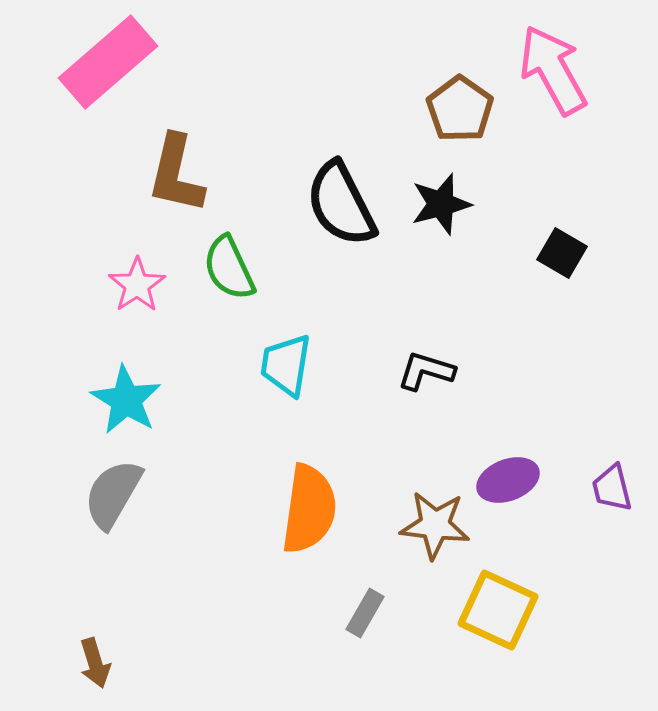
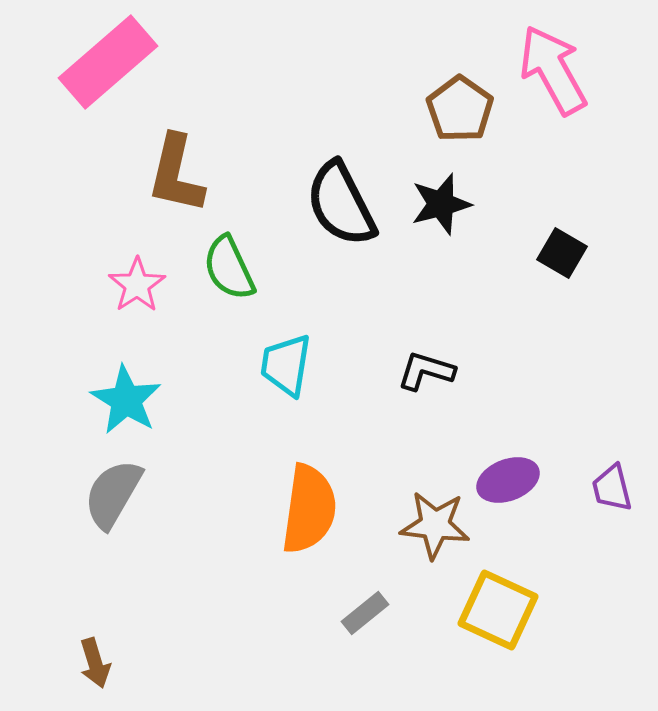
gray rectangle: rotated 21 degrees clockwise
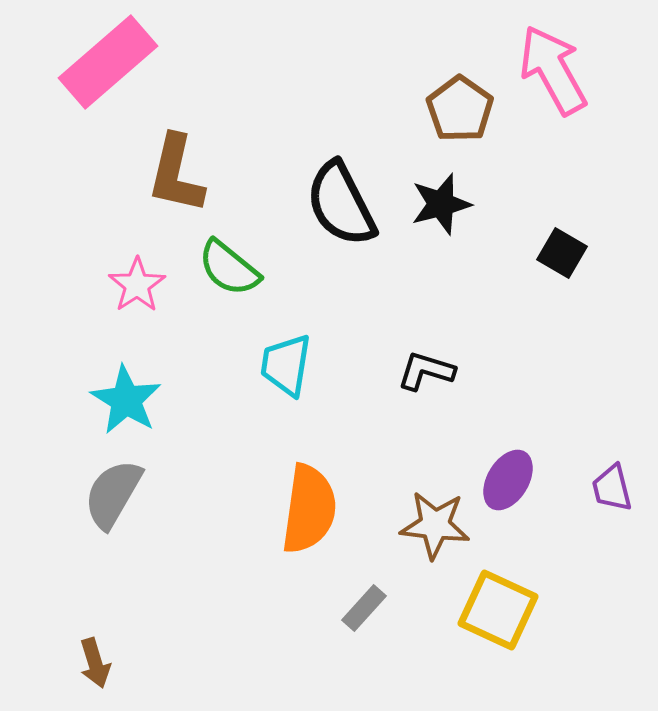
green semicircle: rotated 26 degrees counterclockwise
purple ellipse: rotated 38 degrees counterclockwise
gray rectangle: moved 1 px left, 5 px up; rotated 9 degrees counterclockwise
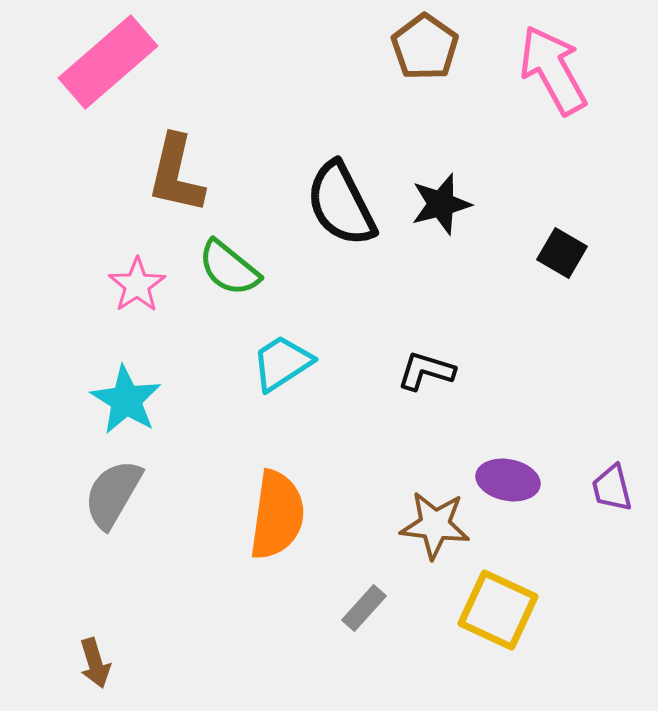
brown pentagon: moved 35 px left, 62 px up
cyan trapezoid: moved 4 px left, 2 px up; rotated 48 degrees clockwise
purple ellipse: rotated 70 degrees clockwise
orange semicircle: moved 32 px left, 6 px down
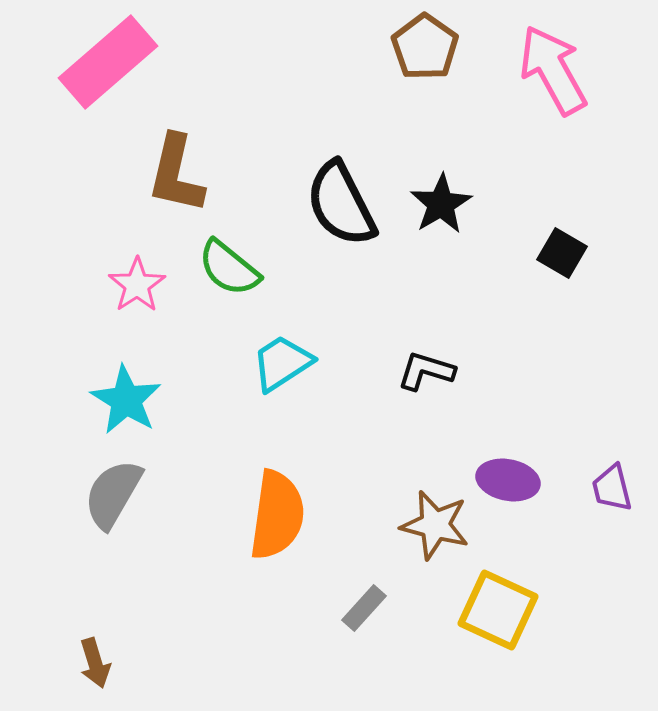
black star: rotated 16 degrees counterclockwise
brown star: rotated 8 degrees clockwise
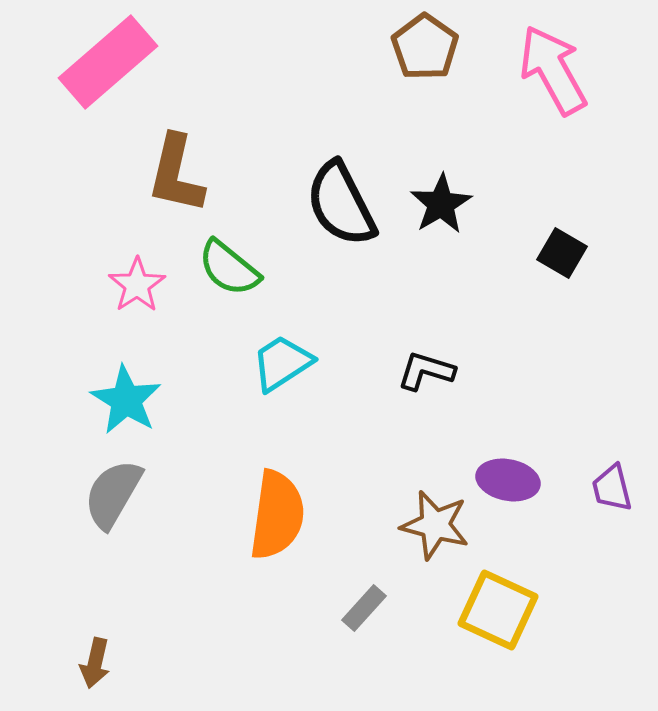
brown arrow: rotated 30 degrees clockwise
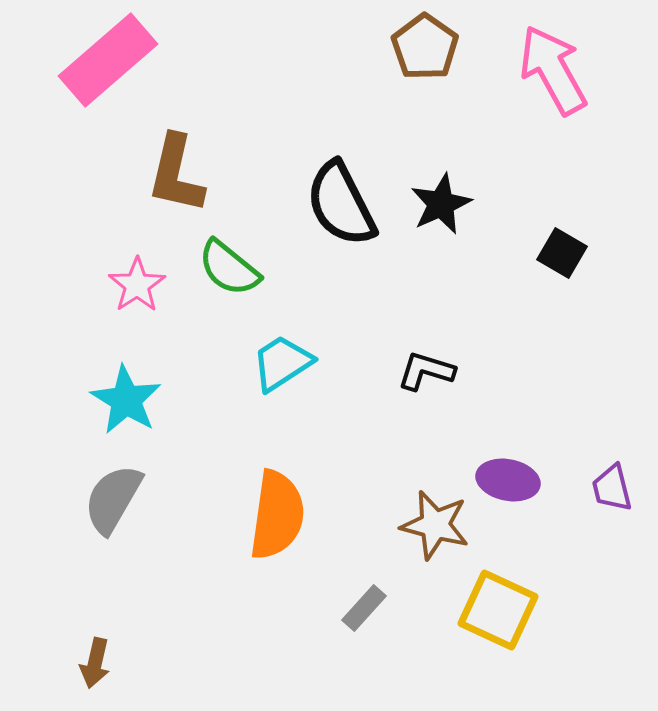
pink rectangle: moved 2 px up
black star: rotated 6 degrees clockwise
gray semicircle: moved 5 px down
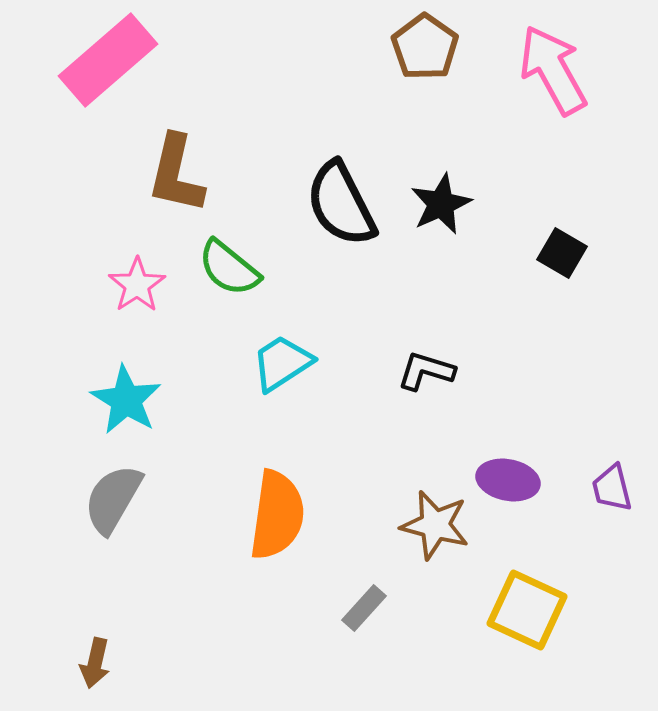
yellow square: moved 29 px right
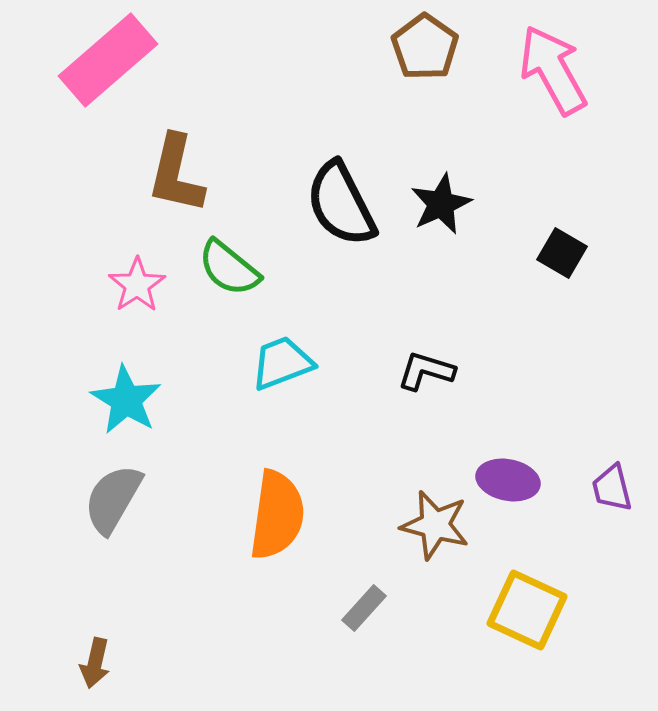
cyan trapezoid: rotated 12 degrees clockwise
